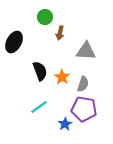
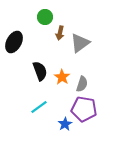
gray triangle: moved 6 px left, 8 px up; rotated 40 degrees counterclockwise
gray semicircle: moved 1 px left
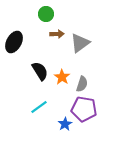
green circle: moved 1 px right, 3 px up
brown arrow: moved 3 px left, 1 px down; rotated 104 degrees counterclockwise
black semicircle: rotated 12 degrees counterclockwise
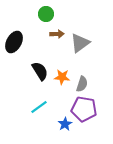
orange star: rotated 28 degrees counterclockwise
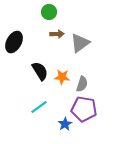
green circle: moved 3 px right, 2 px up
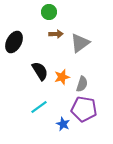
brown arrow: moved 1 px left
orange star: rotated 21 degrees counterclockwise
blue star: moved 2 px left; rotated 16 degrees counterclockwise
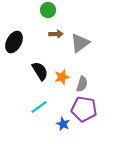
green circle: moved 1 px left, 2 px up
